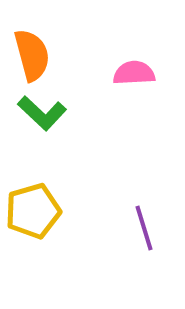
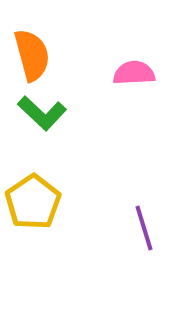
yellow pentagon: moved 9 px up; rotated 18 degrees counterclockwise
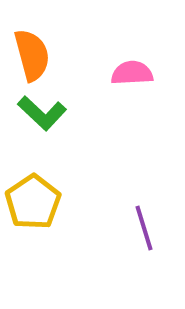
pink semicircle: moved 2 px left
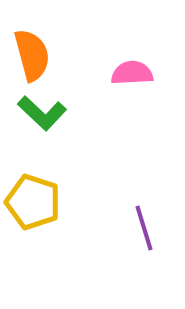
yellow pentagon: rotated 20 degrees counterclockwise
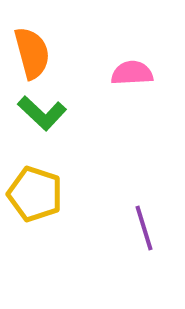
orange semicircle: moved 2 px up
yellow pentagon: moved 2 px right, 8 px up
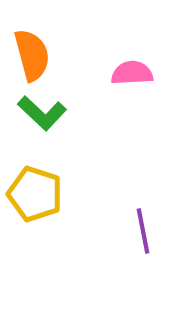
orange semicircle: moved 2 px down
purple line: moved 1 px left, 3 px down; rotated 6 degrees clockwise
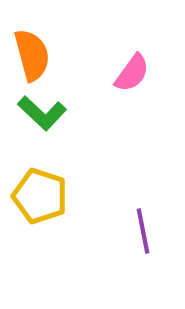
pink semicircle: rotated 129 degrees clockwise
yellow pentagon: moved 5 px right, 2 px down
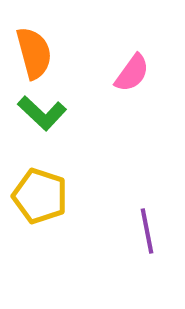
orange semicircle: moved 2 px right, 2 px up
purple line: moved 4 px right
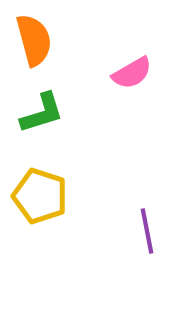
orange semicircle: moved 13 px up
pink semicircle: rotated 24 degrees clockwise
green L-shape: rotated 60 degrees counterclockwise
